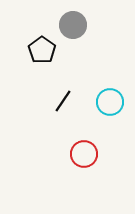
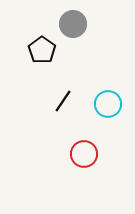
gray circle: moved 1 px up
cyan circle: moved 2 px left, 2 px down
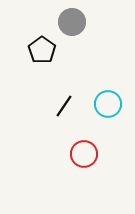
gray circle: moved 1 px left, 2 px up
black line: moved 1 px right, 5 px down
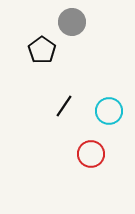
cyan circle: moved 1 px right, 7 px down
red circle: moved 7 px right
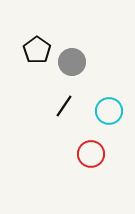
gray circle: moved 40 px down
black pentagon: moved 5 px left
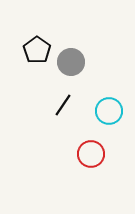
gray circle: moved 1 px left
black line: moved 1 px left, 1 px up
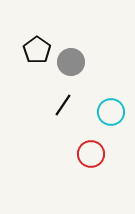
cyan circle: moved 2 px right, 1 px down
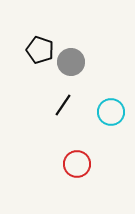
black pentagon: moved 3 px right; rotated 16 degrees counterclockwise
red circle: moved 14 px left, 10 px down
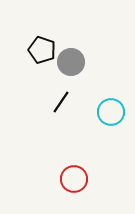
black pentagon: moved 2 px right
black line: moved 2 px left, 3 px up
red circle: moved 3 px left, 15 px down
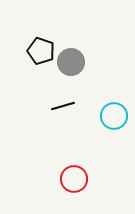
black pentagon: moved 1 px left, 1 px down
black line: moved 2 px right, 4 px down; rotated 40 degrees clockwise
cyan circle: moved 3 px right, 4 px down
